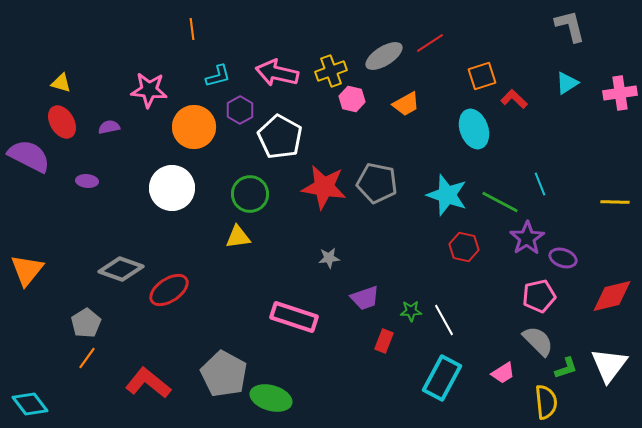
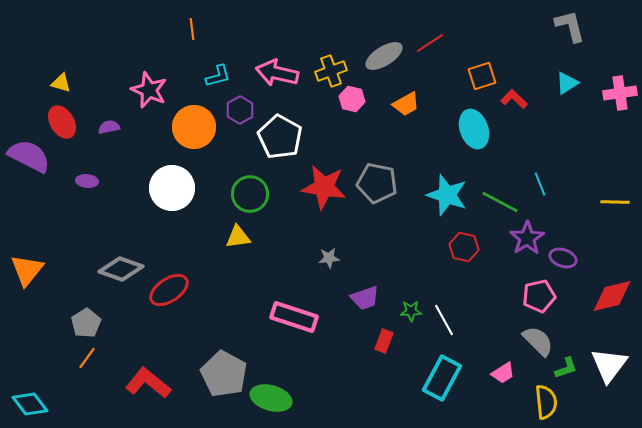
pink star at (149, 90): rotated 18 degrees clockwise
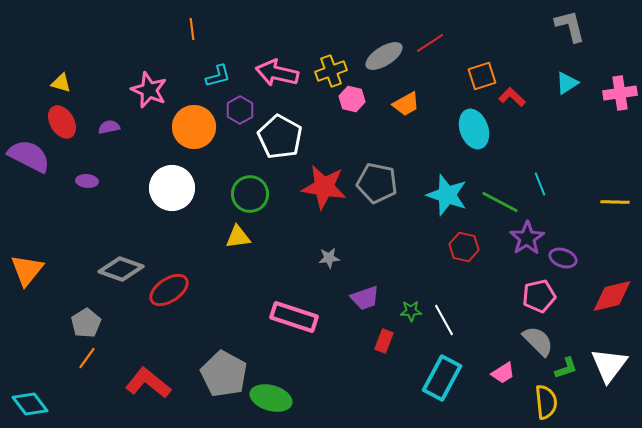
red L-shape at (514, 99): moved 2 px left, 2 px up
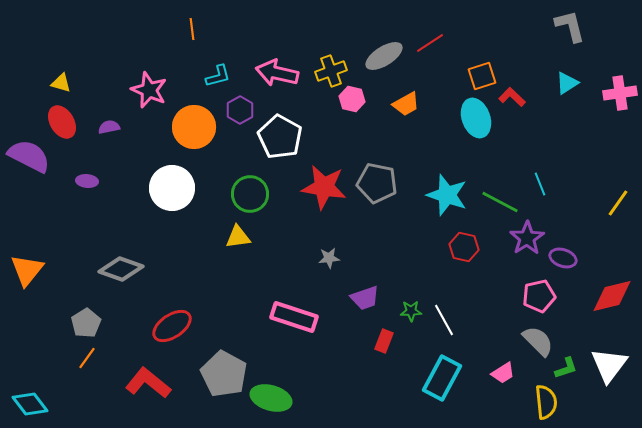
cyan ellipse at (474, 129): moved 2 px right, 11 px up
yellow line at (615, 202): moved 3 px right, 1 px down; rotated 56 degrees counterclockwise
red ellipse at (169, 290): moved 3 px right, 36 px down
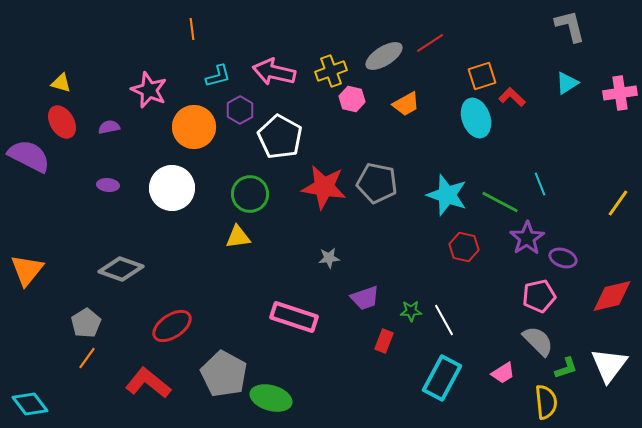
pink arrow at (277, 73): moved 3 px left, 1 px up
purple ellipse at (87, 181): moved 21 px right, 4 px down
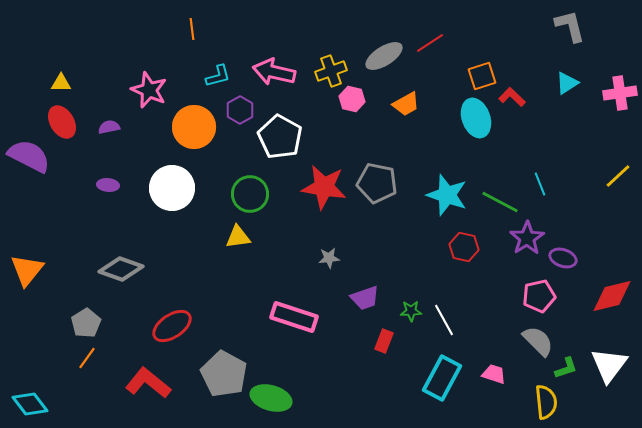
yellow triangle at (61, 83): rotated 15 degrees counterclockwise
yellow line at (618, 203): moved 27 px up; rotated 12 degrees clockwise
pink trapezoid at (503, 373): moved 9 px left, 1 px down; rotated 130 degrees counterclockwise
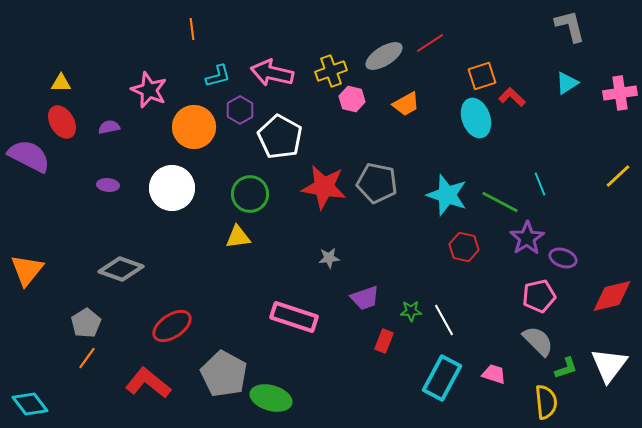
pink arrow at (274, 72): moved 2 px left, 1 px down
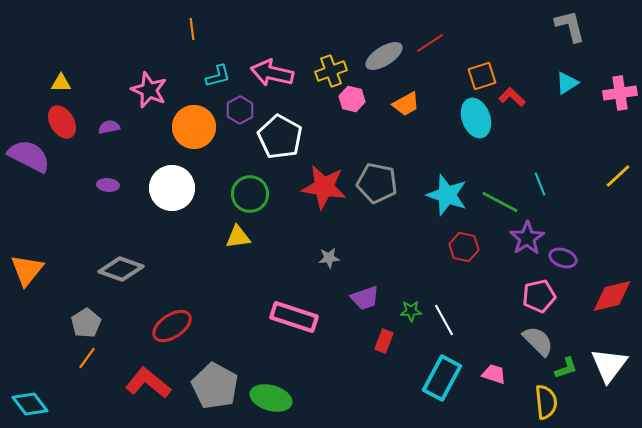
gray pentagon at (224, 374): moved 9 px left, 12 px down
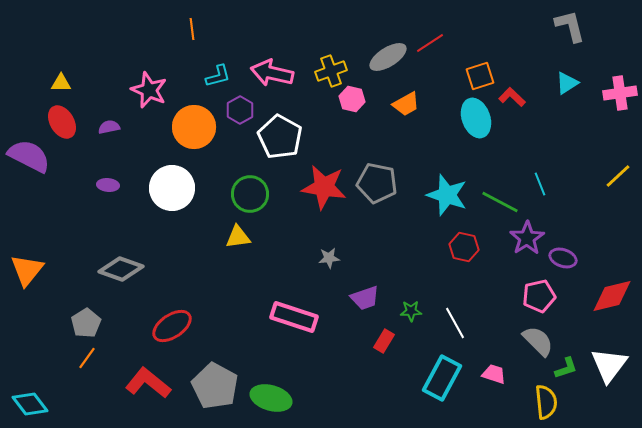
gray ellipse at (384, 56): moved 4 px right, 1 px down
orange square at (482, 76): moved 2 px left
white line at (444, 320): moved 11 px right, 3 px down
red rectangle at (384, 341): rotated 10 degrees clockwise
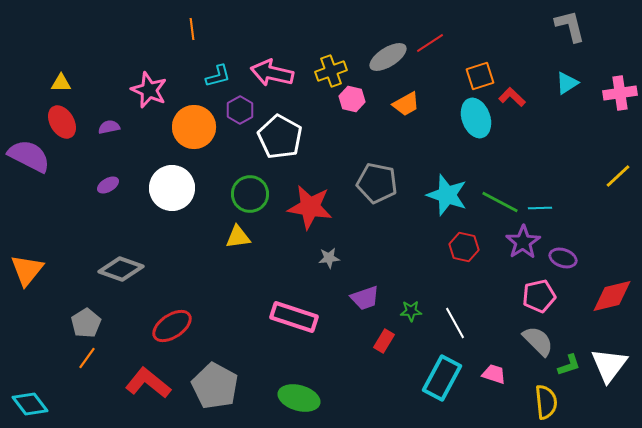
cyan line at (540, 184): moved 24 px down; rotated 70 degrees counterclockwise
purple ellipse at (108, 185): rotated 35 degrees counterclockwise
red star at (324, 187): moved 14 px left, 20 px down
purple star at (527, 238): moved 4 px left, 4 px down
green L-shape at (566, 368): moved 3 px right, 3 px up
green ellipse at (271, 398): moved 28 px right
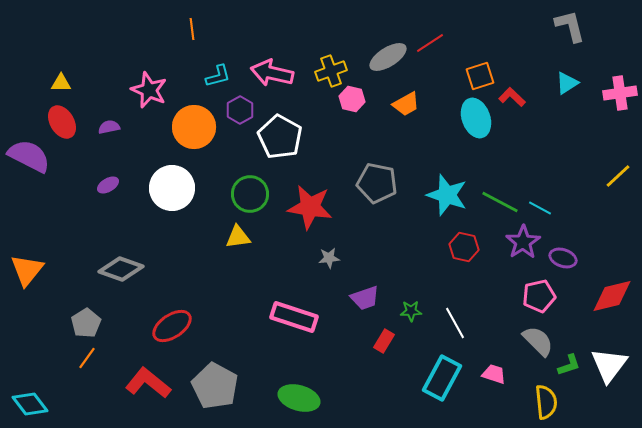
cyan line at (540, 208): rotated 30 degrees clockwise
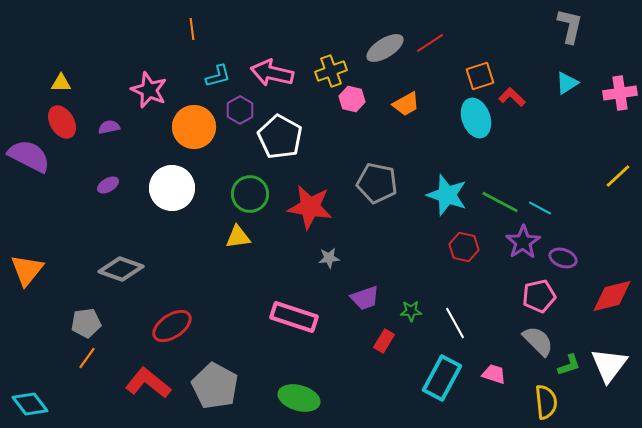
gray L-shape at (570, 26): rotated 27 degrees clockwise
gray ellipse at (388, 57): moved 3 px left, 9 px up
gray pentagon at (86, 323): rotated 24 degrees clockwise
